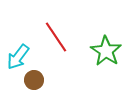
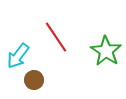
cyan arrow: moved 1 px up
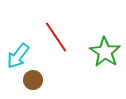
green star: moved 1 px left, 1 px down
brown circle: moved 1 px left
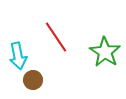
cyan arrow: rotated 48 degrees counterclockwise
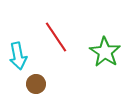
brown circle: moved 3 px right, 4 px down
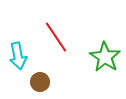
green star: moved 5 px down
brown circle: moved 4 px right, 2 px up
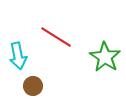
red line: rotated 24 degrees counterclockwise
brown circle: moved 7 px left, 4 px down
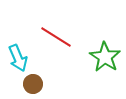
cyan arrow: moved 2 px down; rotated 12 degrees counterclockwise
brown circle: moved 2 px up
